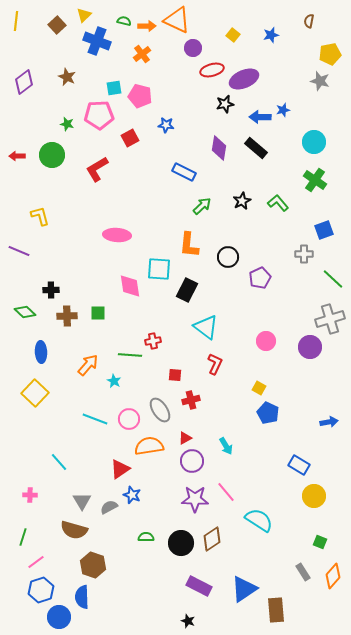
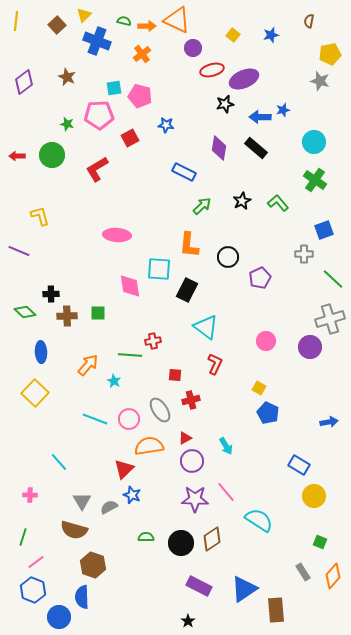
black cross at (51, 290): moved 4 px down
red triangle at (120, 469): moved 4 px right; rotated 10 degrees counterclockwise
blue hexagon at (41, 590): moved 8 px left; rotated 20 degrees counterclockwise
black star at (188, 621): rotated 16 degrees clockwise
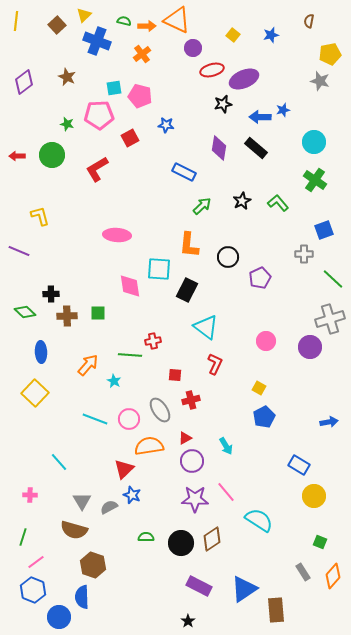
black star at (225, 104): moved 2 px left
blue pentagon at (268, 413): moved 4 px left, 4 px down; rotated 20 degrees clockwise
